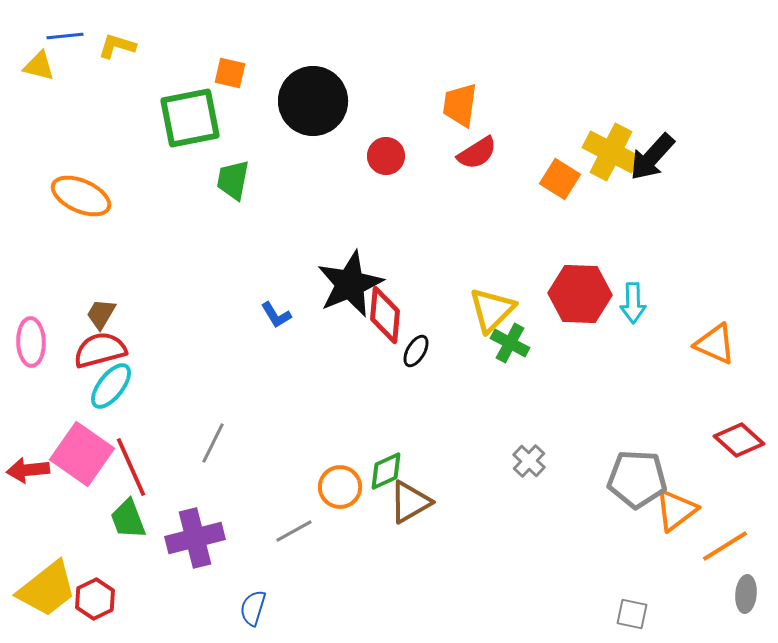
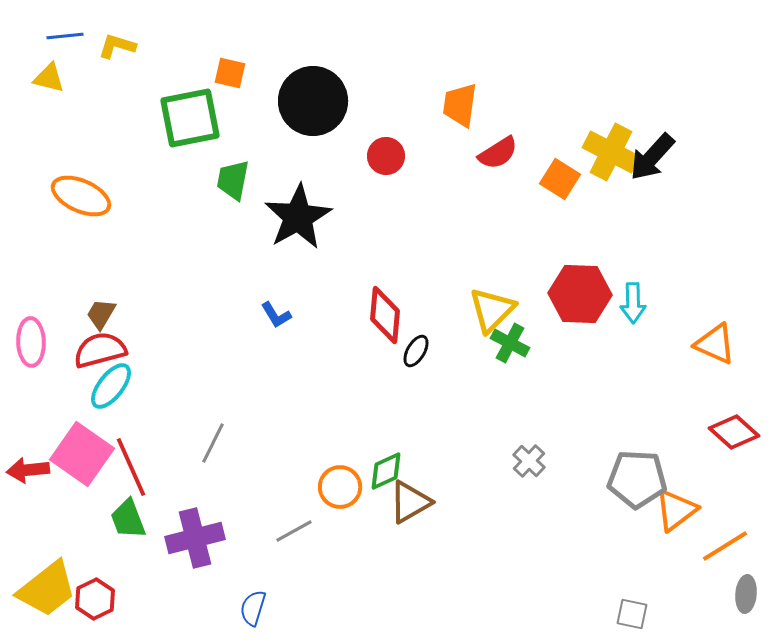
yellow triangle at (39, 66): moved 10 px right, 12 px down
red semicircle at (477, 153): moved 21 px right
black star at (350, 284): moved 52 px left, 67 px up; rotated 6 degrees counterclockwise
red diamond at (739, 440): moved 5 px left, 8 px up
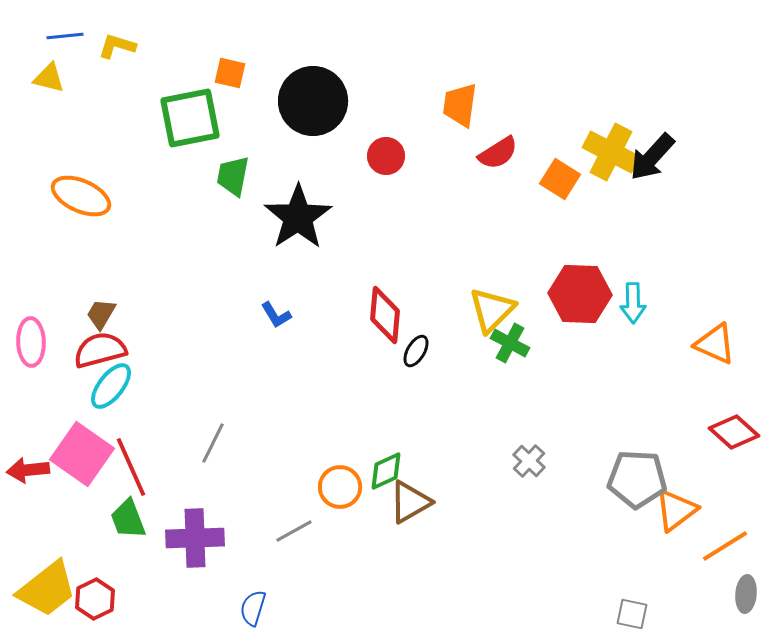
green trapezoid at (233, 180): moved 4 px up
black star at (298, 217): rotated 4 degrees counterclockwise
purple cross at (195, 538): rotated 12 degrees clockwise
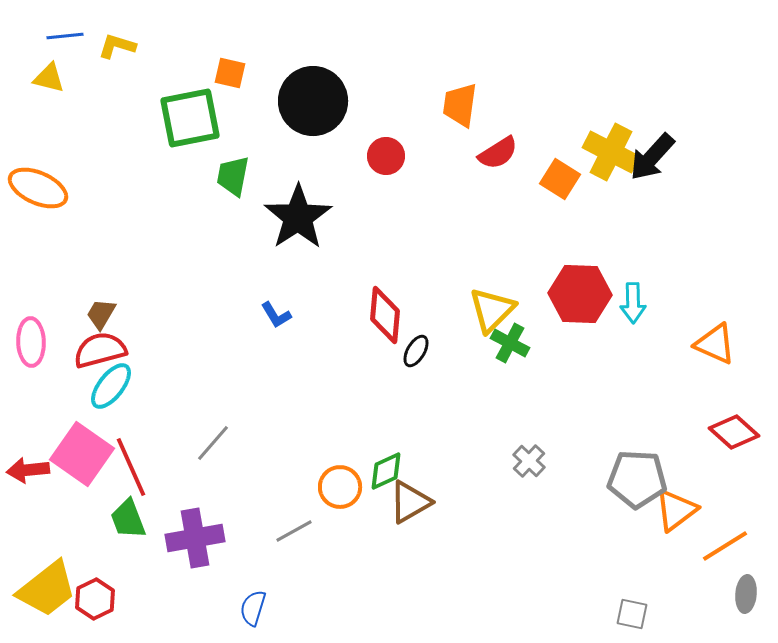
orange ellipse at (81, 196): moved 43 px left, 8 px up
gray line at (213, 443): rotated 15 degrees clockwise
purple cross at (195, 538): rotated 8 degrees counterclockwise
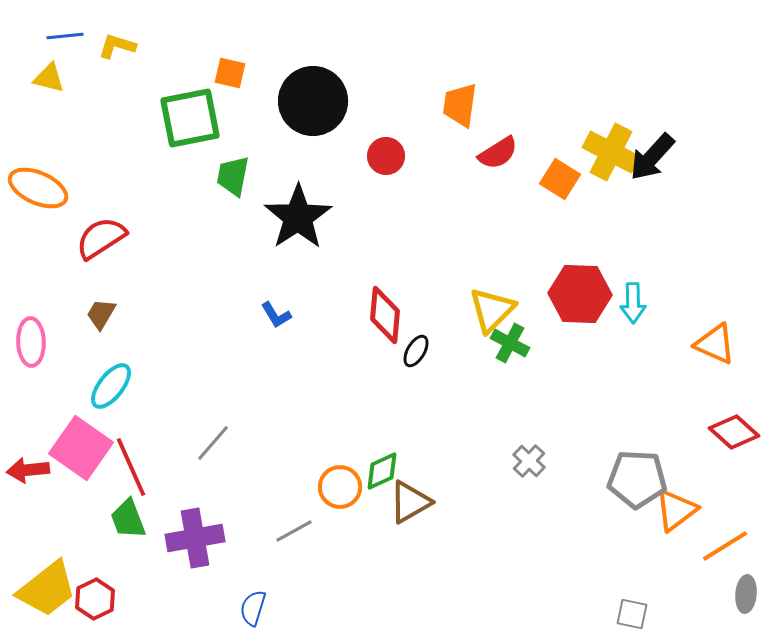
red semicircle at (100, 350): moved 1 px right, 112 px up; rotated 18 degrees counterclockwise
pink square at (82, 454): moved 1 px left, 6 px up
green diamond at (386, 471): moved 4 px left
